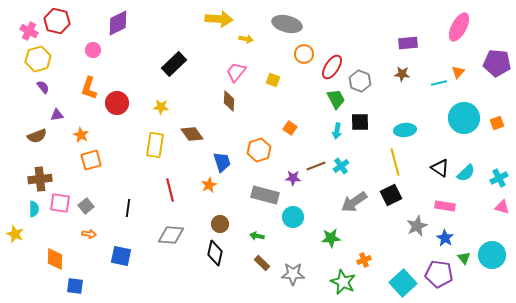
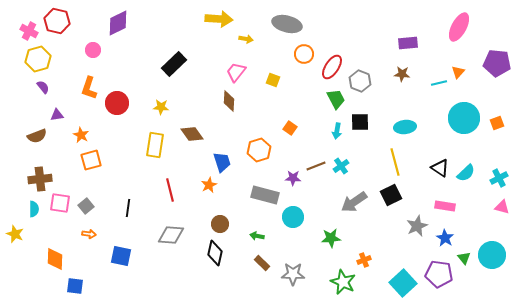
cyan ellipse at (405, 130): moved 3 px up
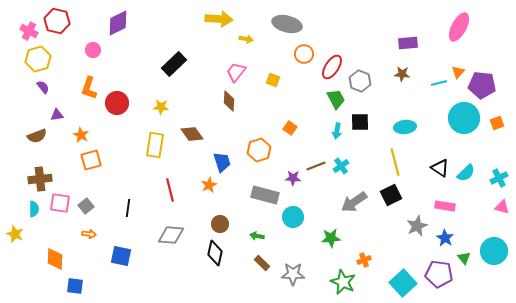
purple pentagon at (497, 63): moved 15 px left, 22 px down
cyan circle at (492, 255): moved 2 px right, 4 px up
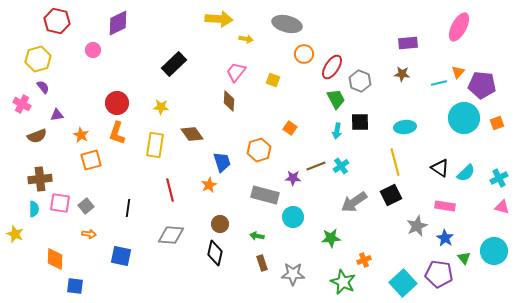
pink cross at (29, 31): moved 7 px left, 73 px down
orange L-shape at (89, 88): moved 28 px right, 45 px down
brown rectangle at (262, 263): rotated 28 degrees clockwise
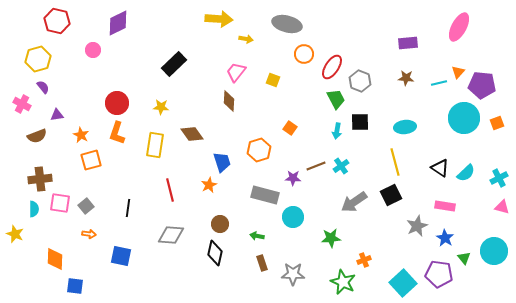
brown star at (402, 74): moved 4 px right, 4 px down
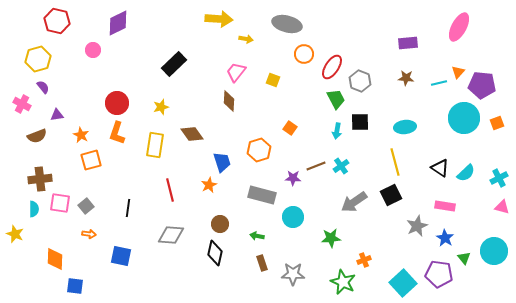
yellow star at (161, 107): rotated 21 degrees counterclockwise
gray rectangle at (265, 195): moved 3 px left
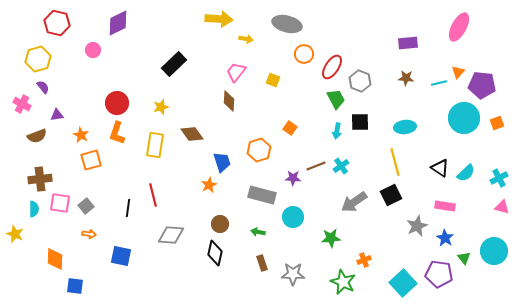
red hexagon at (57, 21): moved 2 px down
red line at (170, 190): moved 17 px left, 5 px down
green arrow at (257, 236): moved 1 px right, 4 px up
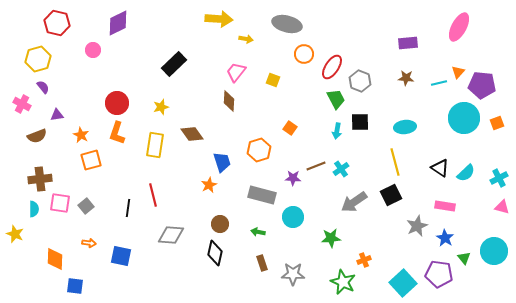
cyan cross at (341, 166): moved 3 px down
orange arrow at (89, 234): moved 9 px down
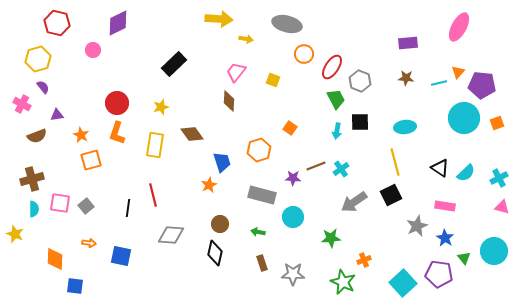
brown cross at (40, 179): moved 8 px left; rotated 10 degrees counterclockwise
